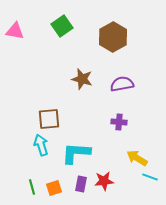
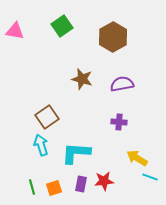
brown square: moved 2 px left, 2 px up; rotated 30 degrees counterclockwise
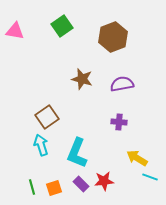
brown hexagon: rotated 8 degrees clockwise
cyan L-shape: moved 1 px right; rotated 72 degrees counterclockwise
purple rectangle: rotated 56 degrees counterclockwise
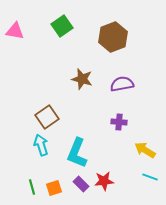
yellow arrow: moved 8 px right, 8 px up
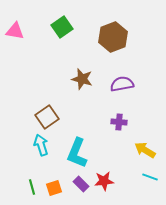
green square: moved 1 px down
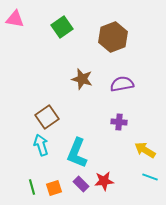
pink triangle: moved 12 px up
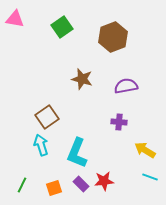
purple semicircle: moved 4 px right, 2 px down
green line: moved 10 px left, 2 px up; rotated 42 degrees clockwise
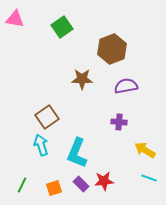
brown hexagon: moved 1 px left, 12 px down
brown star: rotated 15 degrees counterclockwise
cyan line: moved 1 px left, 1 px down
